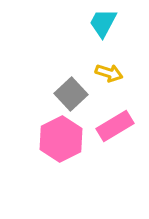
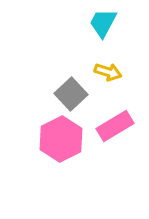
yellow arrow: moved 1 px left, 1 px up
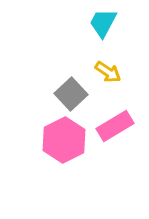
yellow arrow: rotated 16 degrees clockwise
pink hexagon: moved 3 px right, 1 px down
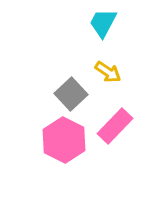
pink rectangle: rotated 15 degrees counterclockwise
pink hexagon: rotated 6 degrees counterclockwise
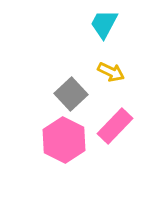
cyan trapezoid: moved 1 px right, 1 px down
yellow arrow: moved 3 px right; rotated 8 degrees counterclockwise
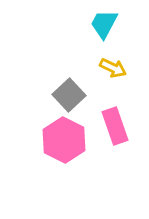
yellow arrow: moved 2 px right, 4 px up
gray square: moved 2 px left, 1 px down
pink rectangle: rotated 63 degrees counterclockwise
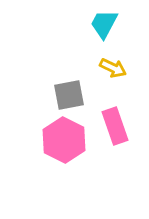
gray square: rotated 32 degrees clockwise
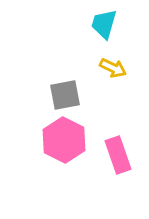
cyan trapezoid: rotated 12 degrees counterclockwise
gray square: moved 4 px left
pink rectangle: moved 3 px right, 29 px down
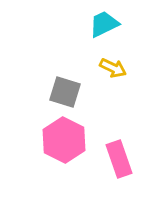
cyan trapezoid: rotated 48 degrees clockwise
gray square: moved 3 px up; rotated 28 degrees clockwise
pink rectangle: moved 1 px right, 4 px down
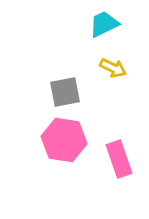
gray square: rotated 28 degrees counterclockwise
pink hexagon: rotated 18 degrees counterclockwise
